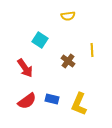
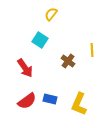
yellow semicircle: moved 17 px left, 2 px up; rotated 136 degrees clockwise
blue rectangle: moved 2 px left
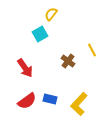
cyan square: moved 6 px up; rotated 28 degrees clockwise
yellow line: rotated 24 degrees counterclockwise
yellow L-shape: rotated 20 degrees clockwise
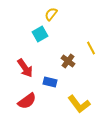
yellow line: moved 1 px left, 2 px up
blue rectangle: moved 17 px up
yellow L-shape: rotated 80 degrees counterclockwise
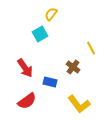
brown cross: moved 5 px right, 6 px down
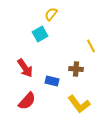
yellow line: moved 2 px up
brown cross: moved 3 px right, 2 px down; rotated 32 degrees counterclockwise
blue rectangle: moved 2 px right, 1 px up
red semicircle: rotated 12 degrees counterclockwise
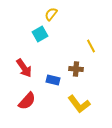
red arrow: moved 1 px left
blue rectangle: moved 1 px right, 1 px up
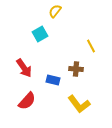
yellow semicircle: moved 4 px right, 3 px up
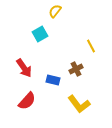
brown cross: rotated 32 degrees counterclockwise
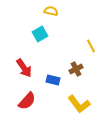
yellow semicircle: moved 4 px left; rotated 64 degrees clockwise
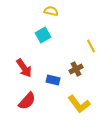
cyan square: moved 3 px right, 1 px down
